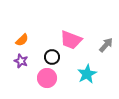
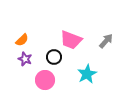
gray arrow: moved 4 px up
black circle: moved 2 px right
purple star: moved 4 px right, 2 px up
pink circle: moved 2 px left, 2 px down
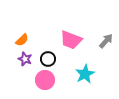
black circle: moved 6 px left, 2 px down
cyan star: moved 2 px left
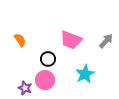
orange semicircle: moved 2 px left; rotated 80 degrees counterclockwise
purple star: moved 29 px down
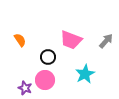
black circle: moved 2 px up
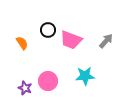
orange semicircle: moved 2 px right, 3 px down
black circle: moved 27 px up
cyan star: moved 2 px down; rotated 24 degrees clockwise
pink circle: moved 3 px right, 1 px down
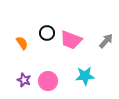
black circle: moved 1 px left, 3 px down
purple star: moved 1 px left, 8 px up
